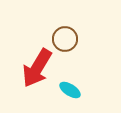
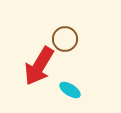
red arrow: moved 2 px right, 2 px up
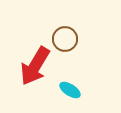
red arrow: moved 4 px left
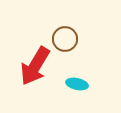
cyan ellipse: moved 7 px right, 6 px up; rotated 20 degrees counterclockwise
